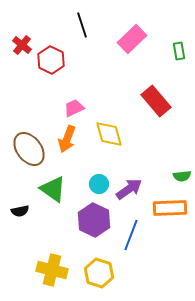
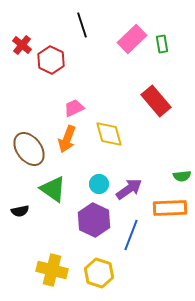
green rectangle: moved 17 px left, 7 px up
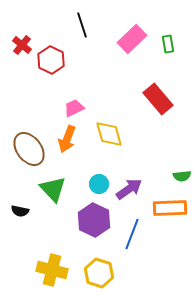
green rectangle: moved 6 px right
red rectangle: moved 2 px right, 2 px up
green triangle: rotated 12 degrees clockwise
black semicircle: rotated 24 degrees clockwise
blue line: moved 1 px right, 1 px up
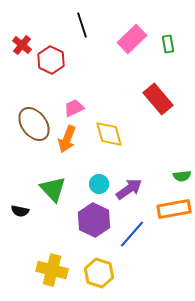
brown ellipse: moved 5 px right, 25 px up
orange rectangle: moved 4 px right, 1 px down; rotated 8 degrees counterclockwise
blue line: rotated 20 degrees clockwise
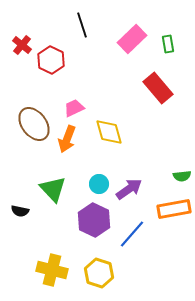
red rectangle: moved 11 px up
yellow diamond: moved 2 px up
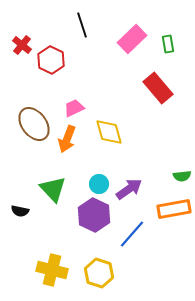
purple hexagon: moved 5 px up
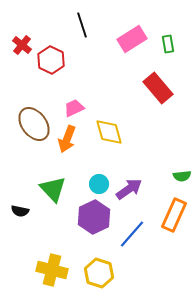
pink rectangle: rotated 12 degrees clockwise
orange rectangle: moved 6 px down; rotated 56 degrees counterclockwise
purple hexagon: moved 2 px down; rotated 8 degrees clockwise
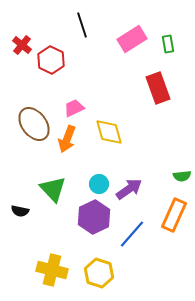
red rectangle: rotated 20 degrees clockwise
